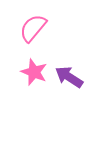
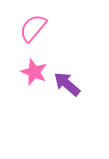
purple arrow: moved 2 px left, 7 px down; rotated 8 degrees clockwise
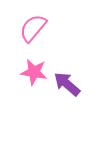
pink star: rotated 12 degrees counterclockwise
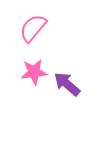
pink star: rotated 16 degrees counterclockwise
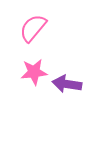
purple arrow: rotated 32 degrees counterclockwise
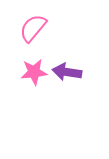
purple arrow: moved 12 px up
